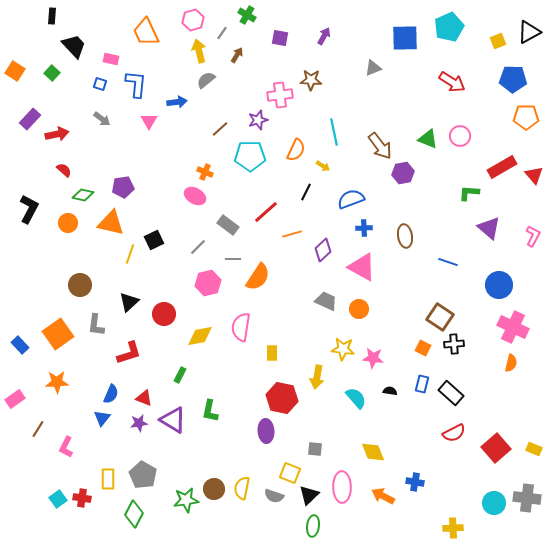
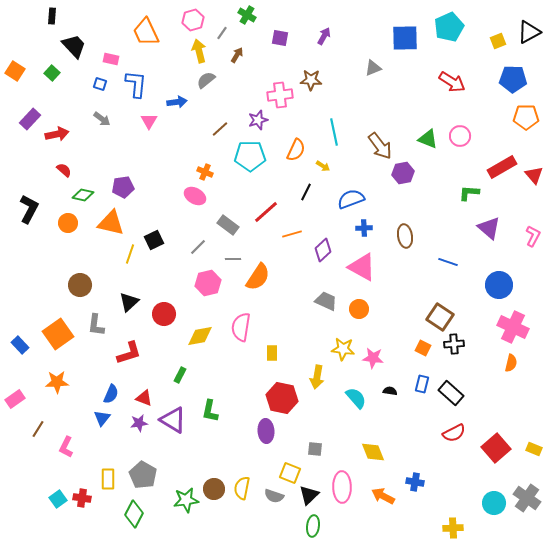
gray cross at (527, 498): rotated 28 degrees clockwise
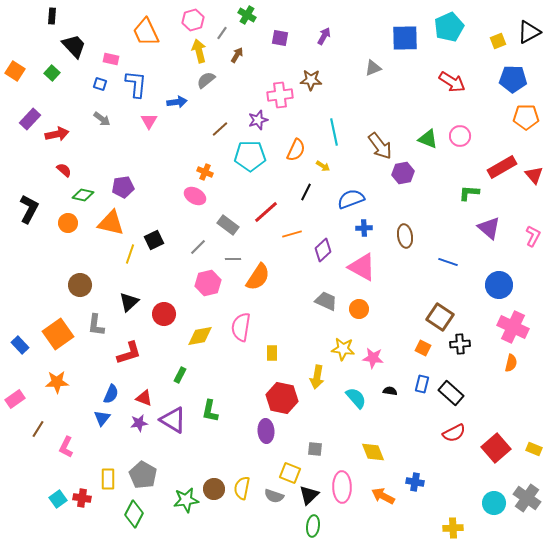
black cross at (454, 344): moved 6 px right
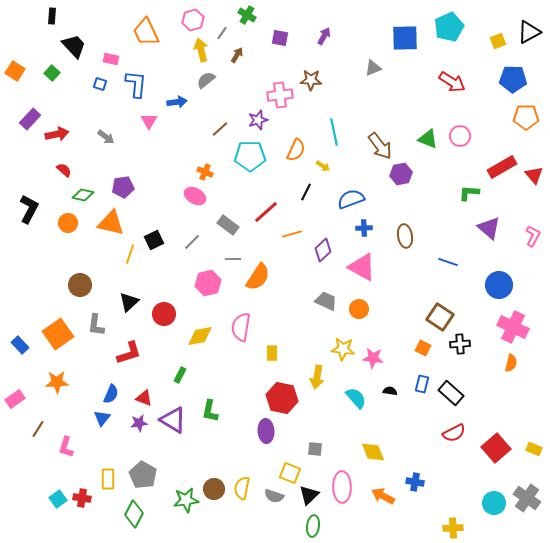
yellow arrow at (199, 51): moved 2 px right, 1 px up
gray arrow at (102, 119): moved 4 px right, 18 px down
purple hexagon at (403, 173): moved 2 px left, 1 px down
gray line at (198, 247): moved 6 px left, 5 px up
pink L-shape at (66, 447): rotated 10 degrees counterclockwise
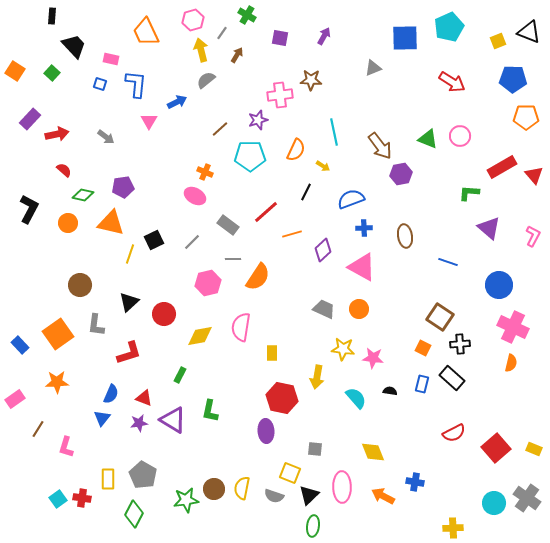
black triangle at (529, 32): rotated 50 degrees clockwise
blue arrow at (177, 102): rotated 18 degrees counterclockwise
gray trapezoid at (326, 301): moved 2 px left, 8 px down
black rectangle at (451, 393): moved 1 px right, 15 px up
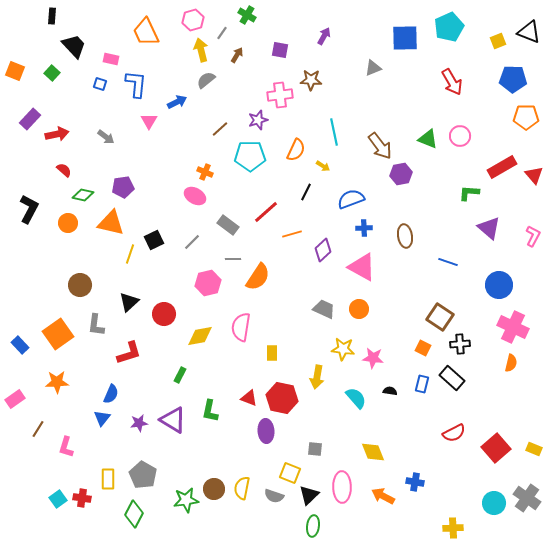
purple square at (280, 38): moved 12 px down
orange square at (15, 71): rotated 12 degrees counterclockwise
red arrow at (452, 82): rotated 28 degrees clockwise
red triangle at (144, 398): moved 105 px right
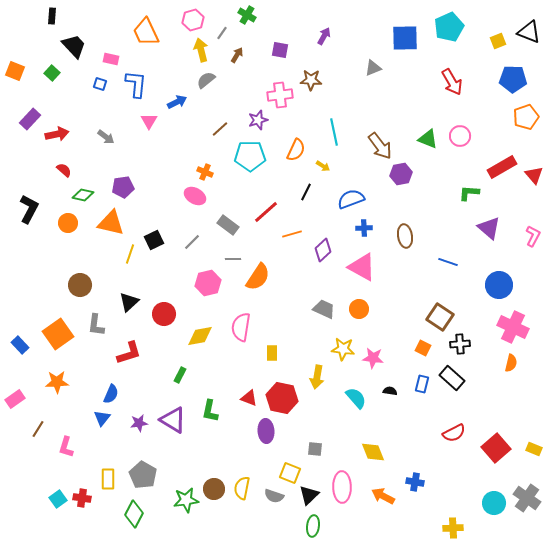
orange pentagon at (526, 117): rotated 20 degrees counterclockwise
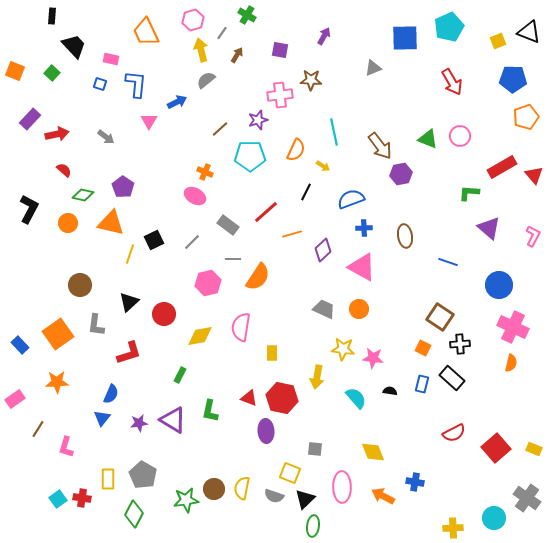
purple pentagon at (123, 187): rotated 30 degrees counterclockwise
black triangle at (309, 495): moved 4 px left, 4 px down
cyan circle at (494, 503): moved 15 px down
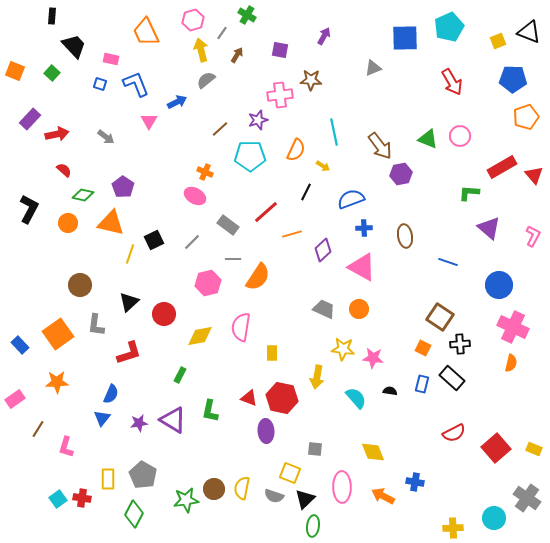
blue L-shape at (136, 84): rotated 28 degrees counterclockwise
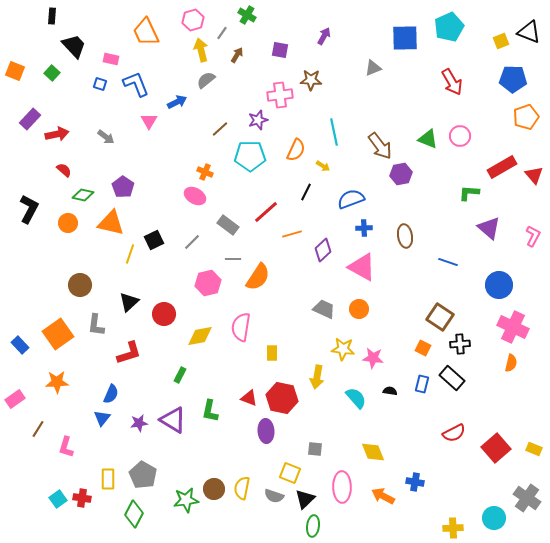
yellow square at (498, 41): moved 3 px right
